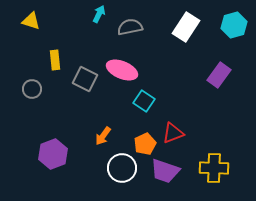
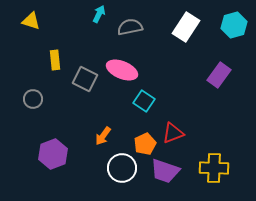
gray circle: moved 1 px right, 10 px down
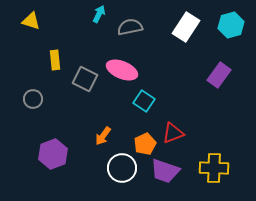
cyan hexagon: moved 3 px left
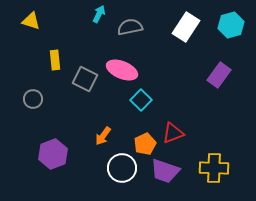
cyan square: moved 3 px left, 1 px up; rotated 10 degrees clockwise
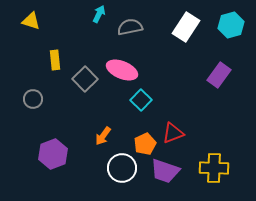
gray square: rotated 20 degrees clockwise
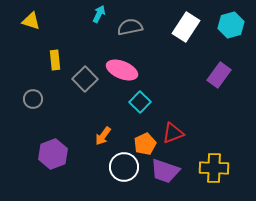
cyan square: moved 1 px left, 2 px down
white circle: moved 2 px right, 1 px up
